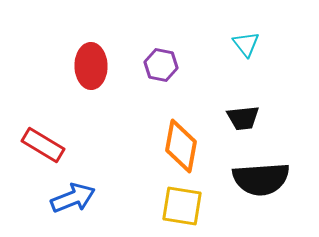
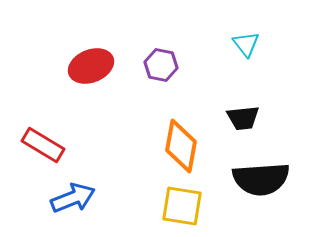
red ellipse: rotated 69 degrees clockwise
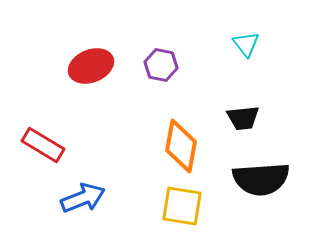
blue arrow: moved 10 px right
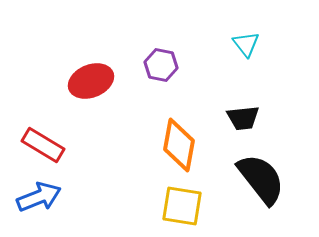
red ellipse: moved 15 px down
orange diamond: moved 2 px left, 1 px up
black semicircle: rotated 124 degrees counterclockwise
blue arrow: moved 44 px left, 1 px up
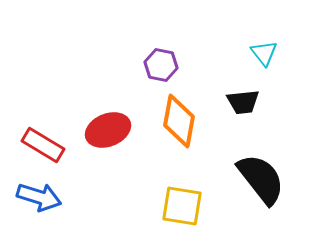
cyan triangle: moved 18 px right, 9 px down
red ellipse: moved 17 px right, 49 px down
black trapezoid: moved 16 px up
orange diamond: moved 24 px up
blue arrow: rotated 39 degrees clockwise
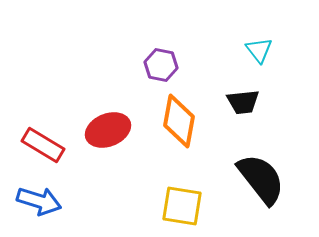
cyan triangle: moved 5 px left, 3 px up
blue arrow: moved 4 px down
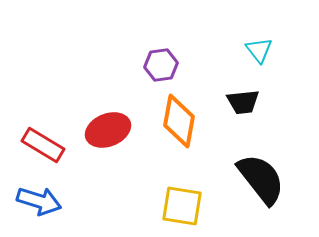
purple hexagon: rotated 20 degrees counterclockwise
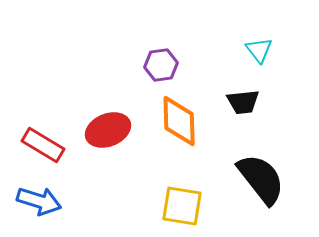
orange diamond: rotated 12 degrees counterclockwise
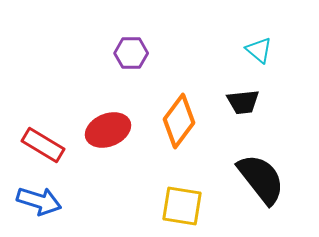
cyan triangle: rotated 12 degrees counterclockwise
purple hexagon: moved 30 px left, 12 px up; rotated 8 degrees clockwise
orange diamond: rotated 38 degrees clockwise
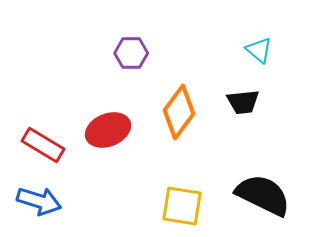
orange diamond: moved 9 px up
black semicircle: moved 2 px right, 16 px down; rotated 26 degrees counterclockwise
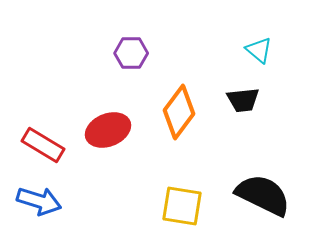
black trapezoid: moved 2 px up
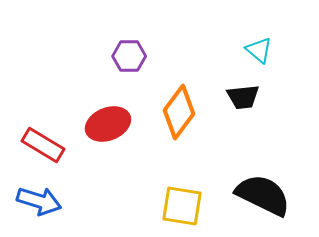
purple hexagon: moved 2 px left, 3 px down
black trapezoid: moved 3 px up
red ellipse: moved 6 px up
